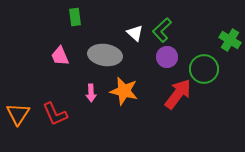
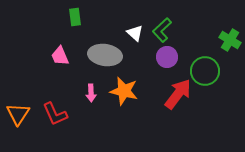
green circle: moved 1 px right, 2 px down
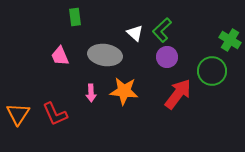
green circle: moved 7 px right
orange star: rotated 8 degrees counterclockwise
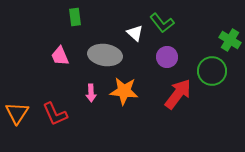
green L-shape: moved 7 px up; rotated 85 degrees counterclockwise
orange triangle: moved 1 px left, 1 px up
